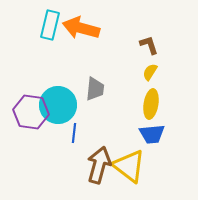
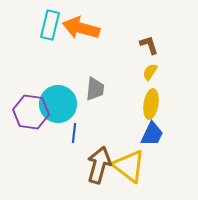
cyan circle: moved 1 px up
blue trapezoid: rotated 60 degrees counterclockwise
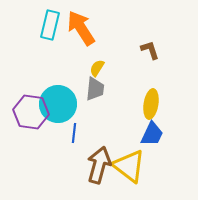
orange arrow: rotated 42 degrees clockwise
brown L-shape: moved 1 px right, 5 px down
yellow semicircle: moved 53 px left, 4 px up
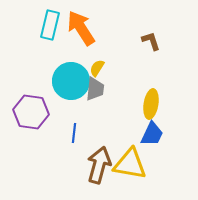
brown L-shape: moved 1 px right, 9 px up
cyan circle: moved 13 px right, 23 px up
yellow triangle: moved 1 px right, 2 px up; rotated 27 degrees counterclockwise
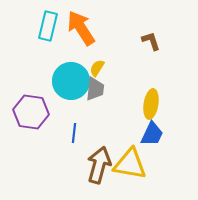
cyan rectangle: moved 2 px left, 1 px down
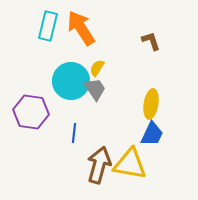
gray trapezoid: rotated 40 degrees counterclockwise
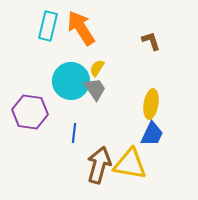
purple hexagon: moved 1 px left
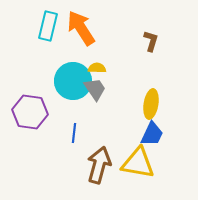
brown L-shape: rotated 35 degrees clockwise
yellow semicircle: rotated 60 degrees clockwise
cyan circle: moved 2 px right
yellow triangle: moved 8 px right, 1 px up
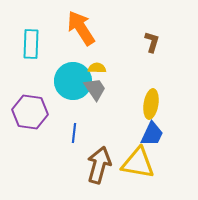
cyan rectangle: moved 17 px left, 18 px down; rotated 12 degrees counterclockwise
brown L-shape: moved 1 px right, 1 px down
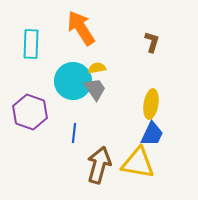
yellow semicircle: rotated 12 degrees counterclockwise
purple hexagon: rotated 12 degrees clockwise
